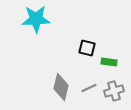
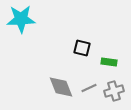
cyan star: moved 15 px left
black square: moved 5 px left
gray diamond: rotated 36 degrees counterclockwise
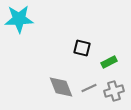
cyan star: moved 2 px left
green rectangle: rotated 35 degrees counterclockwise
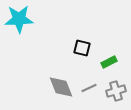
gray cross: moved 2 px right
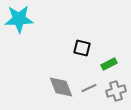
green rectangle: moved 2 px down
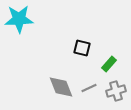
green rectangle: rotated 21 degrees counterclockwise
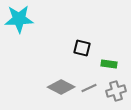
green rectangle: rotated 56 degrees clockwise
gray diamond: rotated 40 degrees counterclockwise
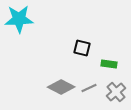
gray cross: moved 1 px down; rotated 24 degrees counterclockwise
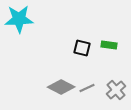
green rectangle: moved 19 px up
gray line: moved 2 px left
gray cross: moved 2 px up
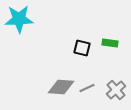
green rectangle: moved 1 px right, 2 px up
gray diamond: rotated 24 degrees counterclockwise
